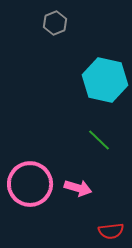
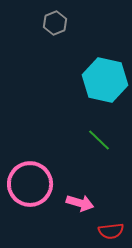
pink arrow: moved 2 px right, 15 px down
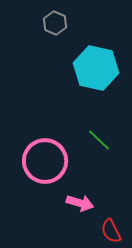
gray hexagon: rotated 15 degrees counterclockwise
cyan hexagon: moved 9 px left, 12 px up
pink circle: moved 15 px right, 23 px up
red semicircle: rotated 70 degrees clockwise
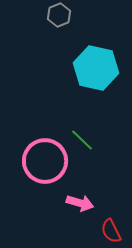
gray hexagon: moved 4 px right, 8 px up; rotated 15 degrees clockwise
green line: moved 17 px left
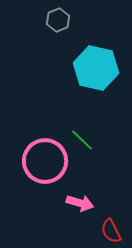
gray hexagon: moved 1 px left, 5 px down
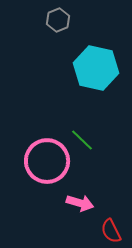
pink circle: moved 2 px right
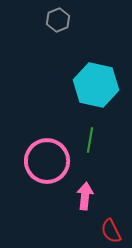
cyan hexagon: moved 17 px down
green line: moved 8 px right; rotated 55 degrees clockwise
pink arrow: moved 5 px right, 7 px up; rotated 100 degrees counterclockwise
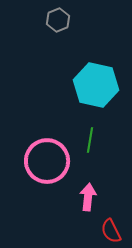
pink arrow: moved 3 px right, 1 px down
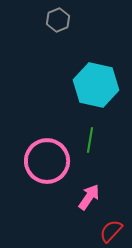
pink arrow: moved 1 px right; rotated 28 degrees clockwise
red semicircle: rotated 70 degrees clockwise
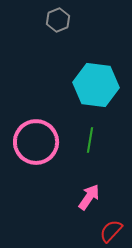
cyan hexagon: rotated 6 degrees counterclockwise
pink circle: moved 11 px left, 19 px up
